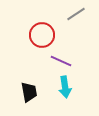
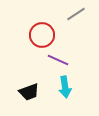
purple line: moved 3 px left, 1 px up
black trapezoid: rotated 80 degrees clockwise
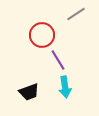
purple line: rotated 35 degrees clockwise
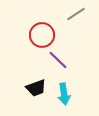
purple line: rotated 15 degrees counterclockwise
cyan arrow: moved 1 px left, 7 px down
black trapezoid: moved 7 px right, 4 px up
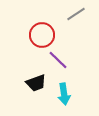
black trapezoid: moved 5 px up
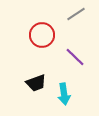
purple line: moved 17 px right, 3 px up
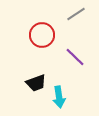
cyan arrow: moved 5 px left, 3 px down
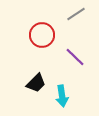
black trapezoid: rotated 25 degrees counterclockwise
cyan arrow: moved 3 px right, 1 px up
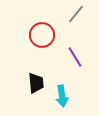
gray line: rotated 18 degrees counterclockwise
purple line: rotated 15 degrees clockwise
black trapezoid: rotated 50 degrees counterclockwise
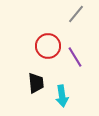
red circle: moved 6 px right, 11 px down
